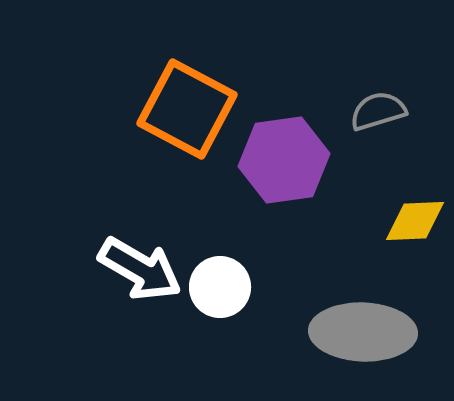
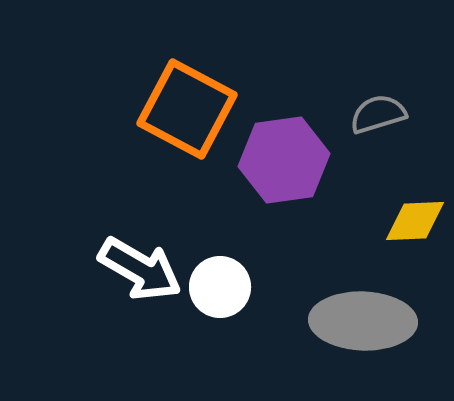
gray semicircle: moved 3 px down
gray ellipse: moved 11 px up
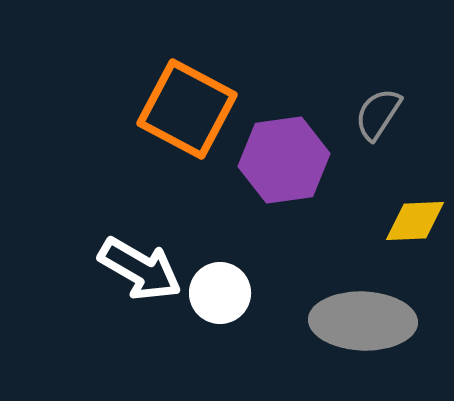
gray semicircle: rotated 40 degrees counterclockwise
white circle: moved 6 px down
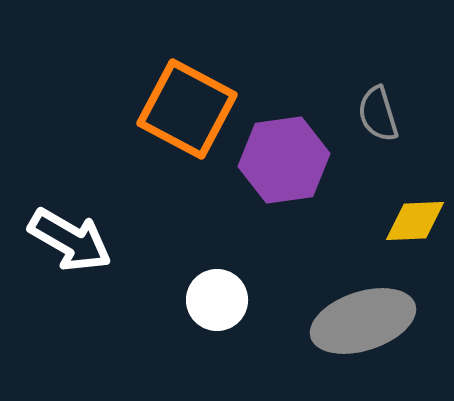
gray semicircle: rotated 50 degrees counterclockwise
white arrow: moved 70 px left, 29 px up
white circle: moved 3 px left, 7 px down
gray ellipse: rotated 20 degrees counterclockwise
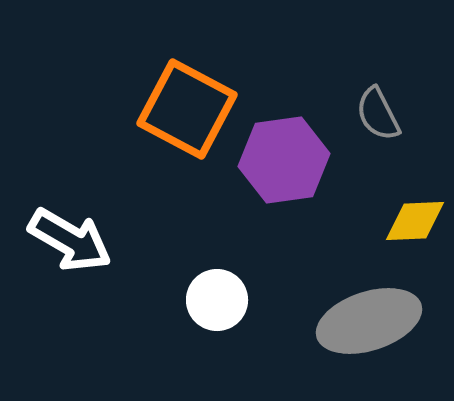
gray semicircle: rotated 10 degrees counterclockwise
gray ellipse: moved 6 px right
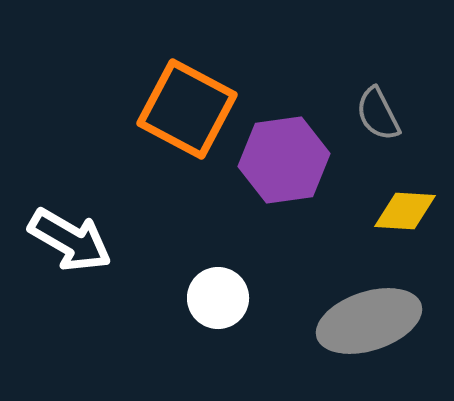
yellow diamond: moved 10 px left, 10 px up; rotated 6 degrees clockwise
white circle: moved 1 px right, 2 px up
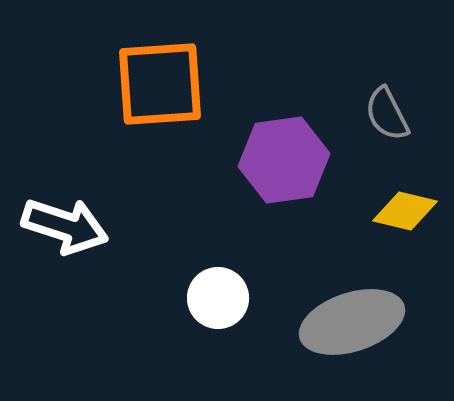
orange square: moved 27 px left, 25 px up; rotated 32 degrees counterclockwise
gray semicircle: moved 9 px right
yellow diamond: rotated 10 degrees clockwise
white arrow: moved 5 px left, 14 px up; rotated 12 degrees counterclockwise
gray ellipse: moved 17 px left, 1 px down
